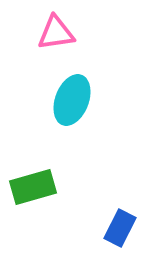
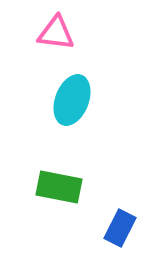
pink triangle: rotated 15 degrees clockwise
green rectangle: moved 26 px right; rotated 27 degrees clockwise
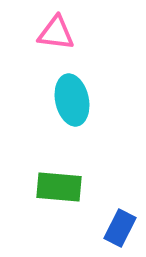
cyan ellipse: rotated 33 degrees counterclockwise
green rectangle: rotated 6 degrees counterclockwise
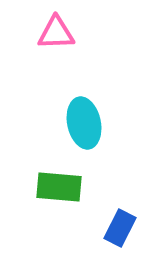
pink triangle: rotated 9 degrees counterclockwise
cyan ellipse: moved 12 px right, 23 px down
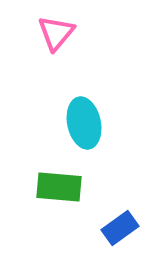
pink triangle: rotated 48 degrees counterclockwise
blue rectangle: rotated 27 degrees clockwise
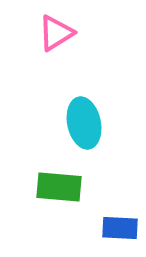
pink triangle: rotated 18 degrees clockwise
blue rectangle: rotated 39 degrees clockwise
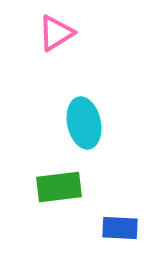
green rectangle: rotated 12 degrees counterclockwise
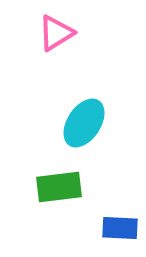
cyan ellipse: rotated 45 degrees clockwise
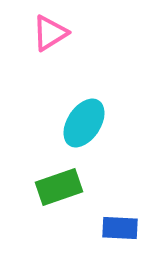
pink triangle: moved 6 px left
green rectangle: rotated 12 degrees counterclockwise
